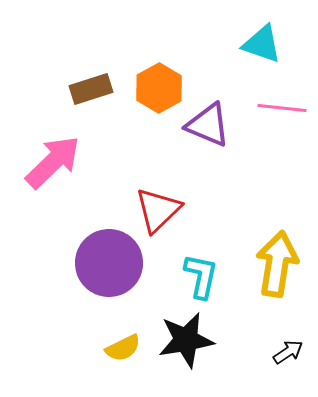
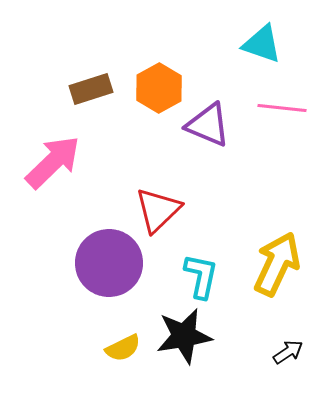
yellow arrow: rotated 16 degrees clockwise
black star: moved 2 px left, 4 px up
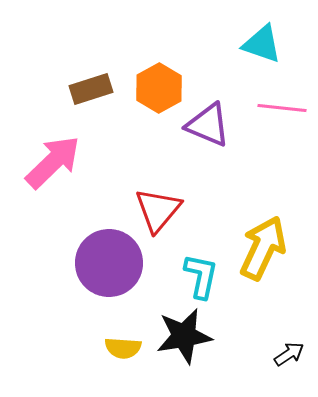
red triangle: rotated 6 degrees counterclockwise
yellow arrow: moved 14 px left, 16 px up
yellow semicircle: rotated 30 degrees clockwise
black arrow: moved 1 px right, 2 px down
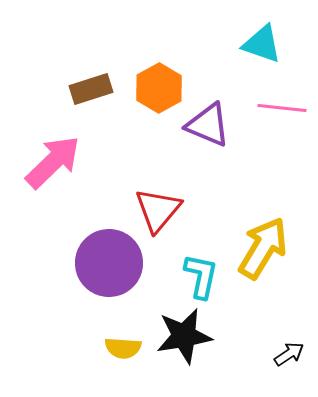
yellow arrow: rotated 6 degrees clockwise
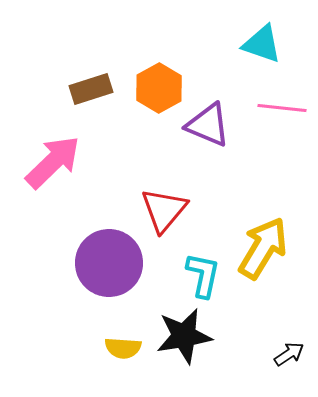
red triangle: moved 6 px right
cyan L-shape: moved 2 px right, 1 px up
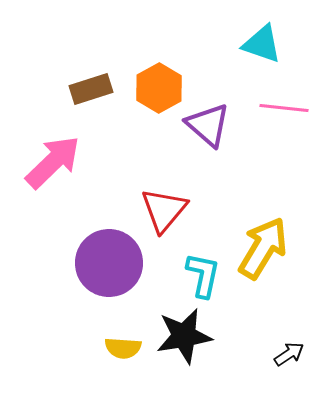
pink line: moved 2 px right
purple triangle: rotated 18 degrees clockwise
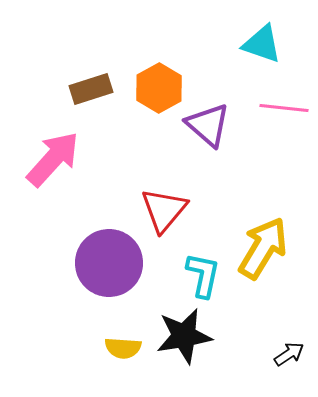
pink arrow: moved 3 px up; rotated 4 degrees counterclockwise
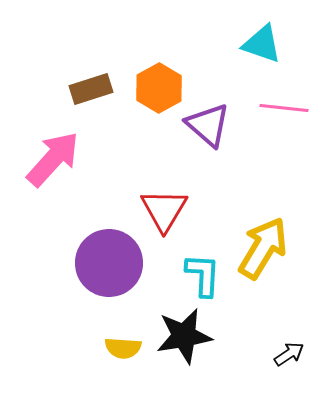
red triangle: rotated 9 degrees counterclockwise
cyan L-shape: rotated 9 degrees counterclockwise
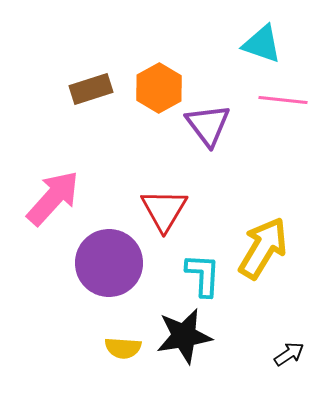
pink line: moved 1 px left, 8 px up
purple triangle: rotated 12 degrees clockwise
pink arrow: moved 39 px down
